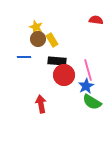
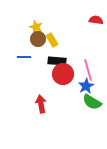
red circle: moved 1 px left, 1 px up
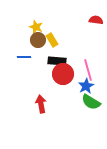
brown circle: moved 1 px down
green semicircle: moved 1 px left
